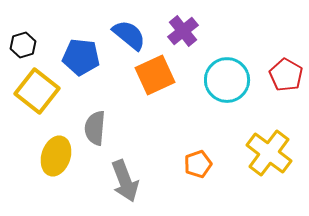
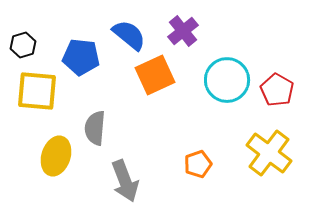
red pentagon: moved 9 px left, 15 px down
yellow square: rotated 33 degrees counterclockwise
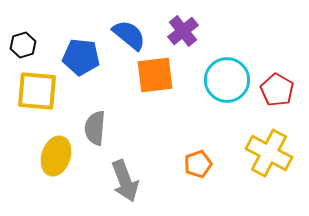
orange square: rotated 18 degrees clockwise
yellow cross: rotated 9 degrees counterclockwise
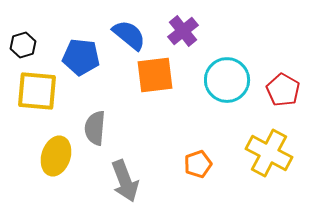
red pentagon: moved 6 px right
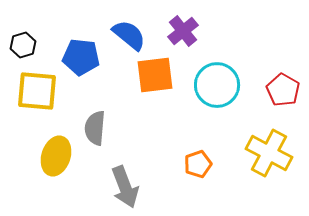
cyan circle: moved 10 px left, 5 px down
gray arrow: moved 6 px down
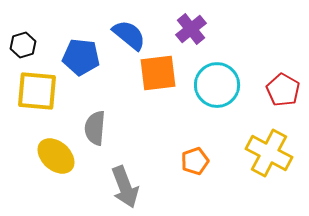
purple cross: moved 8 px right, 2 px up
orange square: moved 3 px right, 2 px up
yellow ellipse: rotated 66 degrees counterclockwise
orange pentagon: moved 3 px left, 3 px up
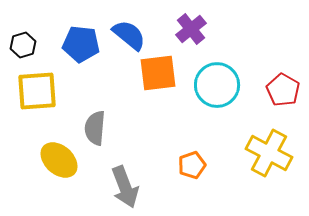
blue pentagon: moved 13 px up
yellow square: rotated 9 degrees counterclockwise
yellow ellipse: moved 3 px right, 4 px down
orange pentagon: moved 3 px left, 4 px down
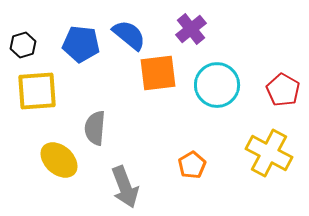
orange pentagon: rotated 12 degrees counterclockwise
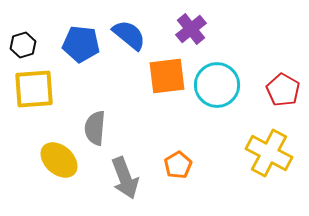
orange square: moved 9 px right, 3 px down
yellow square: moved 3 px left, 2 px up
orange pentagon: moved 14 px left
gray arrow: moved 9 px up
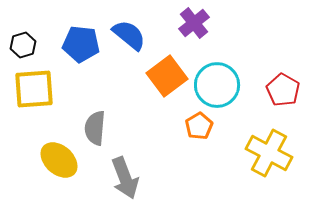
purple cross: moved 3 px right, 6 px up
orange square: rotated 30 degrees counterclockwise
orange pentagon: moved 21 px right, 39 px up
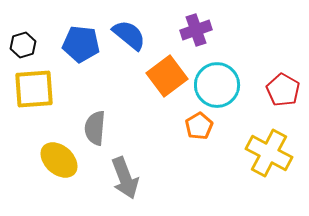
purple cross: moved 2 px right, 7 px down; rotated 20 degrees clockwise
